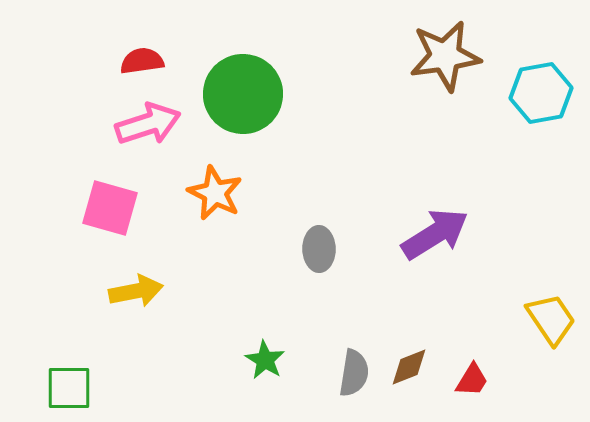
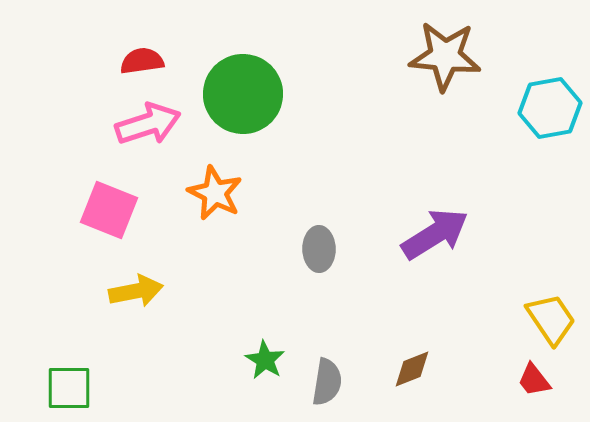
brown star: rotated 14 degrees clockwise
cyan hexagon: moved 9 px right, 15 px down
pink square: moved 1 px left, 2 px down; rotated 6 degrees clockwise
brown diamond: moved 3 px right, 2 px down
gray semicircle: moved 27 px left, 9 px down
red trapezoid: moved 62 px right; rotated 111 degrees clockwise
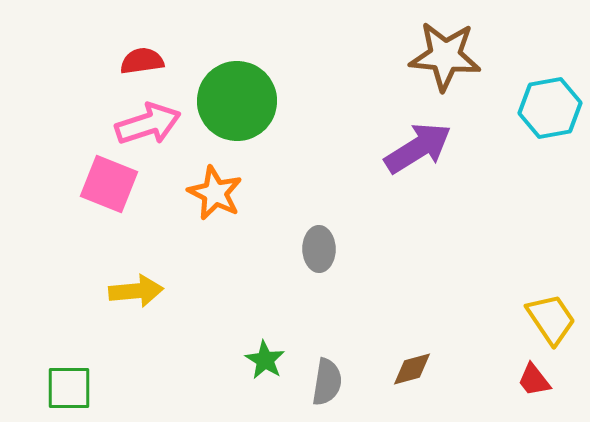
green circle: moved 6 px left, 7 px down
pink square: moved 26 px up
purple arrow: moved 17 px left, 86 px up
yellow arrow: rotated 6 degrees clockwise
brown diamond: rotated 6 degrees clockwise
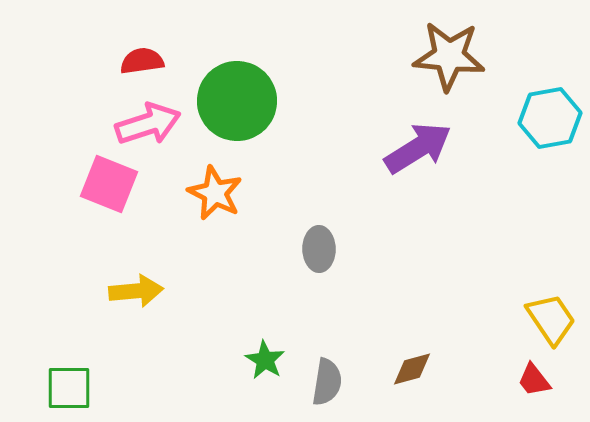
brown star: moved 4 px right
cyan hexagon: moved 10 px down
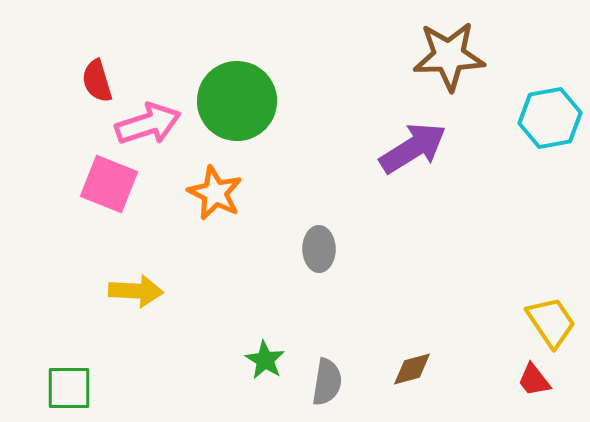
brown star: rotated 8 degrees counterclockwise
red semicircle: moved 45 px left, 20 px down; rotated 99 degrees counterclockwise
purple arrow: moved 5 px left
yellow arrow: rotated 8 degrees clockwise
yellow trapezoid: moved 3 px down
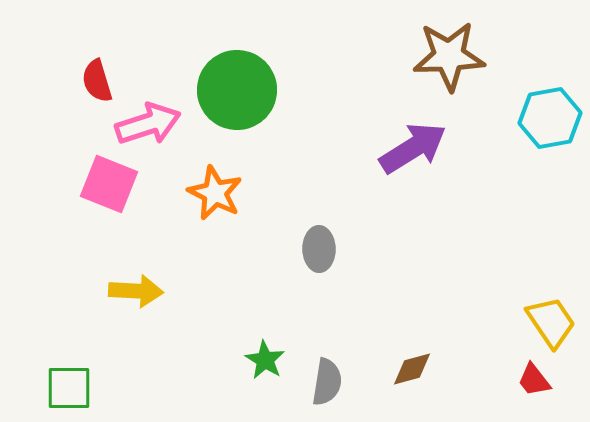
green circle: moved 11 px up
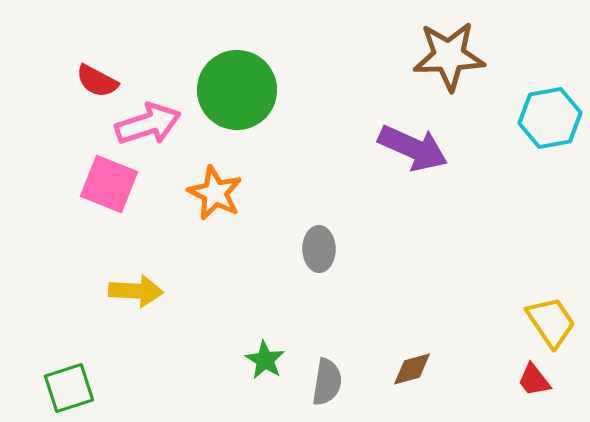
red semicircle: rotated 45 degrees counterclockwise
purple arrow: rotated 56 degrees clockwise
green square: rotated 18 degrees counterclockwise
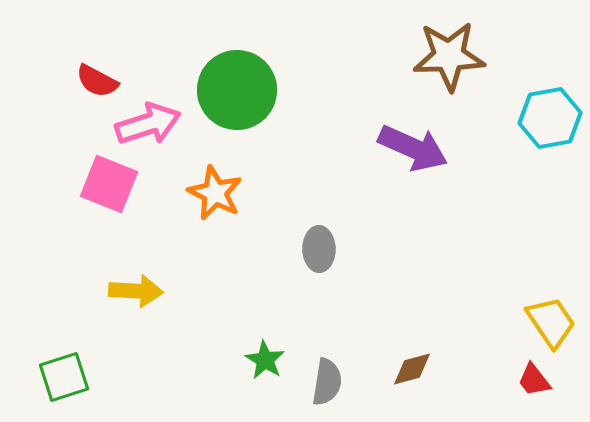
green square: moved 5 px left, 11 px up
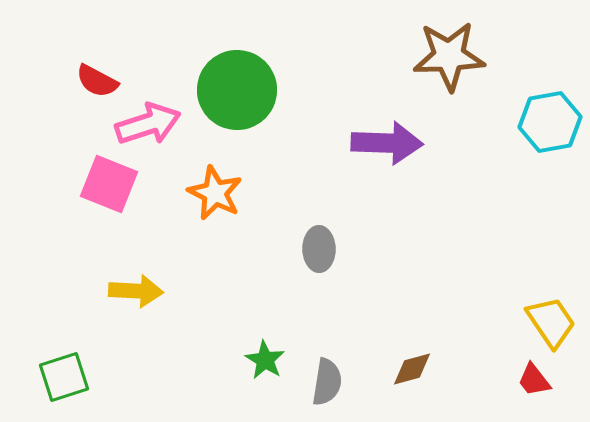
cyan hexagon: moved 4 px down
purple arrow: moved 26 px left, 5 px up; rotated 22 degrees counterclockwise
